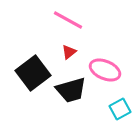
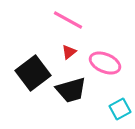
pink ellipse: moved 7 px up
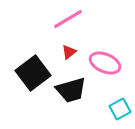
pink line: moved 1 px up; rotated 60 degrees counterclockwise
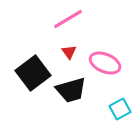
red triangle: rotated 28 degrees counterclockwise
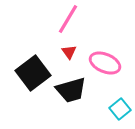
pink line: rotated 28 degrees counterclockwise
cyan square: rotated 10 degrees counterclockwise
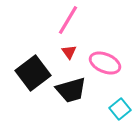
pink line: moved 1 px down
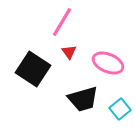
pink line: moved 6 px left, 2 px down
pink ellipse: moved 3 px right
black square: moved 4 px up; rotated 20 degrees counterclockwise
black trapezoid: moved 12 px right, 9 px down
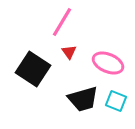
cyan square: moved 4 px left, 8 px up; rotated 30 degrees counterclockwise
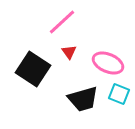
pink line: rotated 16 degrees clockwise
cyan square: moved 3 px right, 7 px up
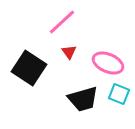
black square: moved 4 px left, 1 px up
